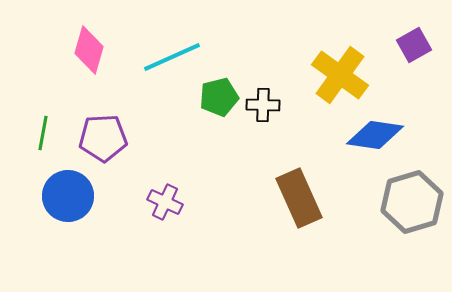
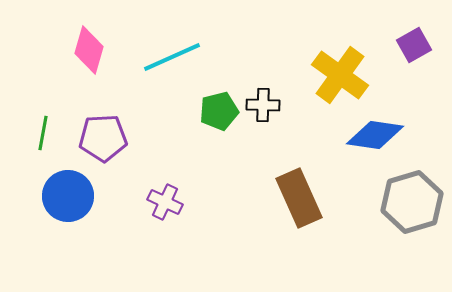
green pentagon: moved 14 px down
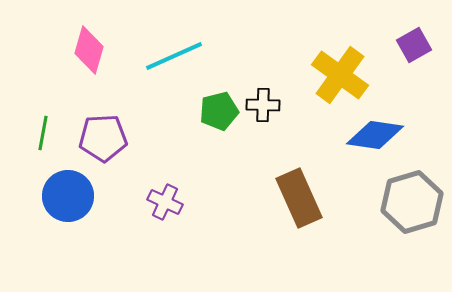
cyan line: moved 2 px right, 1 px up
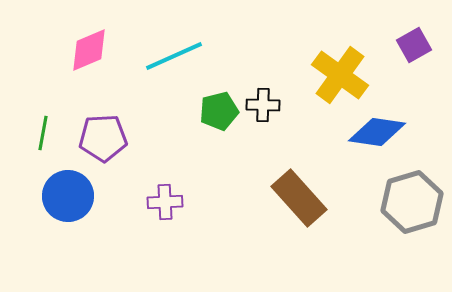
pink diamond: rotated 51 degrees clockwise
blue diamond: moved 2 px right, 3 px up
brown rectangle: rotated 18 degrees counterclockwise
purple cross: rotated 28 degrees counterclockwise
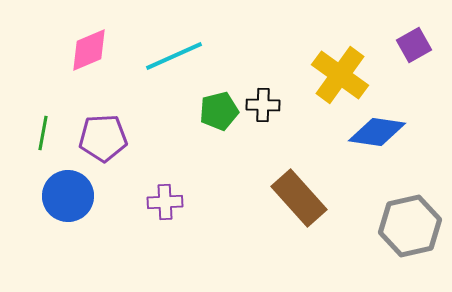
gray hexagon: moved 2 px left, 24 px down; rotated 4 degrees clockwise
